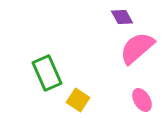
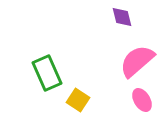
purple diamond: rotated 15 degrees clockwise
pink semicircle: moved 13 px down
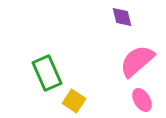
yellow square: moved 4 px left, 1 px down
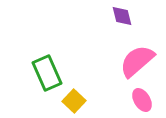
purple diamond: moved 1 px up
yellow square: rotated 10 degrees clockwise
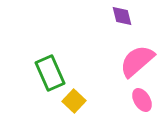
green rectangle: moved 3 px right
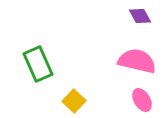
purple diamond: moved 18 px right; rotated 15 degrees counterclockwise
pink semicircle: rotated 54 degrees clockwise
green rectangle: moved 12 px left, 9 px up
